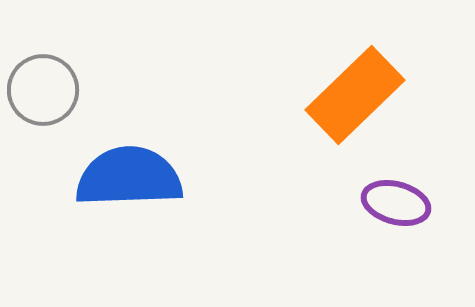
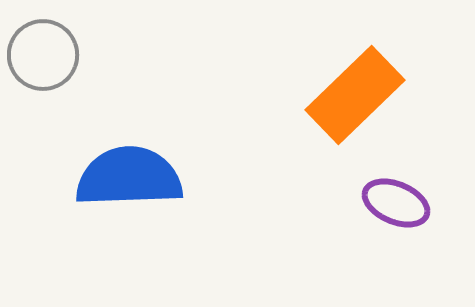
gray circle: moved 35 px up
purple ellipse: rotated 8 degrees clockwise
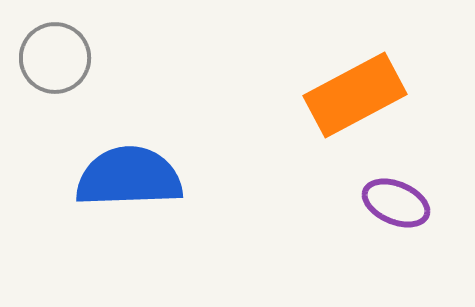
gray circle: moved 12 px right, 3 px down
orange rectangle: rotated 16 degrees clockwise
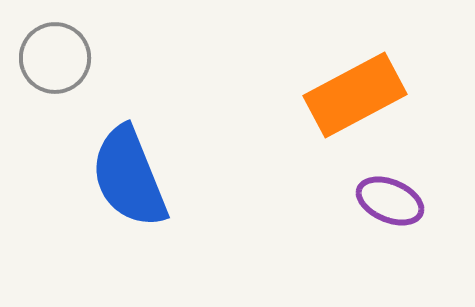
blue semicircle: rotated 110 degrees counterclockwise
purple ellipse: moved 6 px left, 2 px up
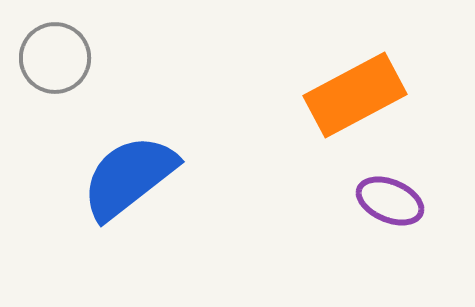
blue semicircle: rotated 74 degrees clockwise
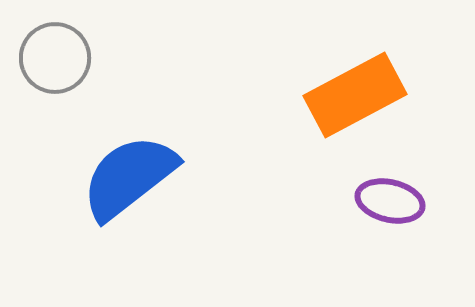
purple ellipse: rotated 10 degrees counterclockwise
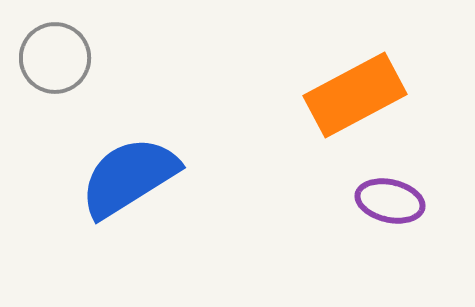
blue semicircle: rotated 6 degrees clockwise
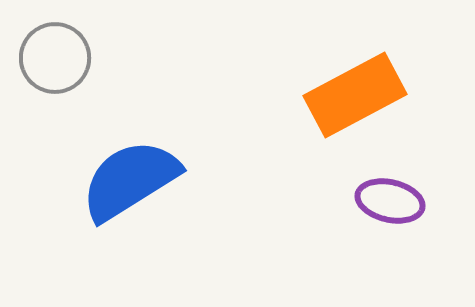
blue semicircle: moved 1 px right, 3 px down
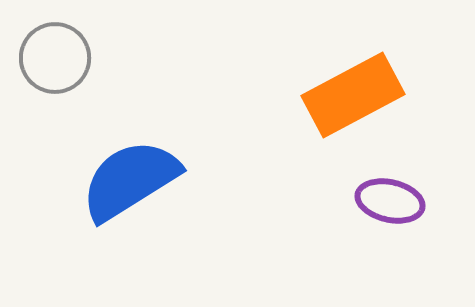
orange rectangle: moved 2 px left
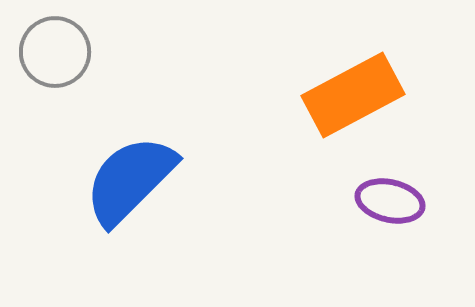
gray circle: moved 6 px up
blue semicircle: rotated 13 degrees counterclockwise
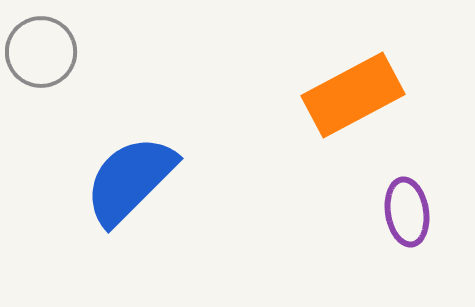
gray circle: moved 14 px left
purple ellipse: moved 17 px right, 11 px down; rotated 68 degrees clockwise
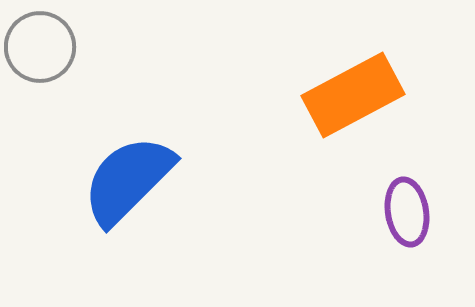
gray circle: moved 1 px left, 5 px up
blue semicircle: moved 2 px left
